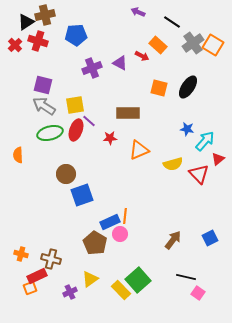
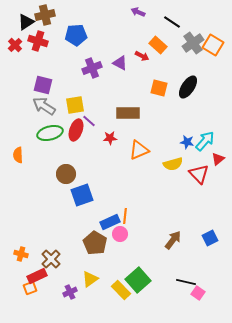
blue star at (187, 129): moved 13 px down
brown cross at (51, 259): rotated 30 degrees clockwise
black line at (186, 277): moved 5 px down
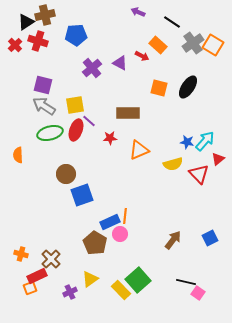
purple cross at (92, 68): rotated 18 degrees counterclockwise
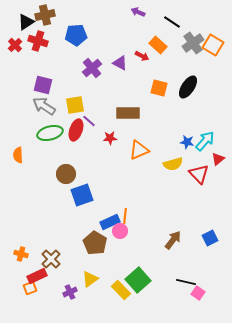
pink circle at (120, 234): moved 3 px up
